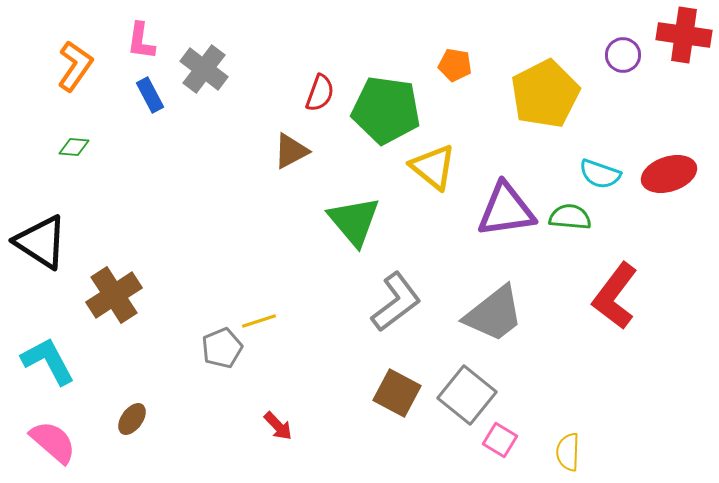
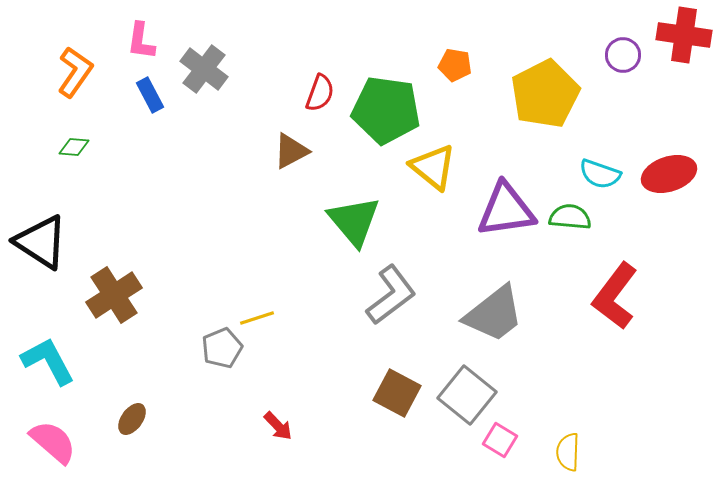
orange L-shape: moved 6 px down
gray L-shape: moved 5 px left, 7 px up
yellow line: moved 2 px left, 3 px up
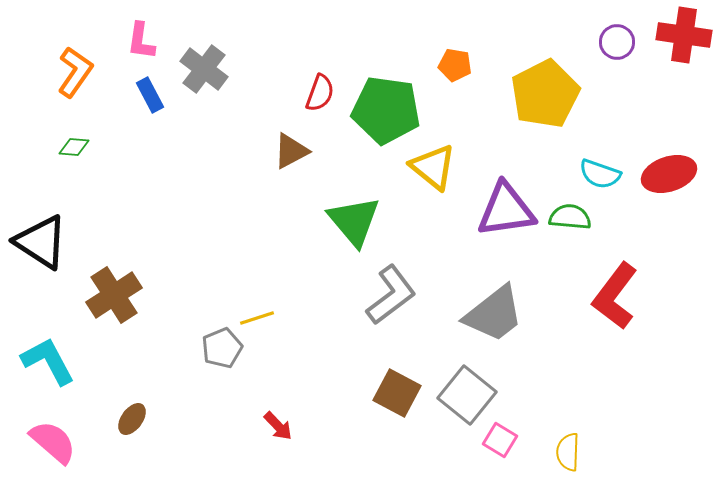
purple circle: moved 6 px left, 13 px up
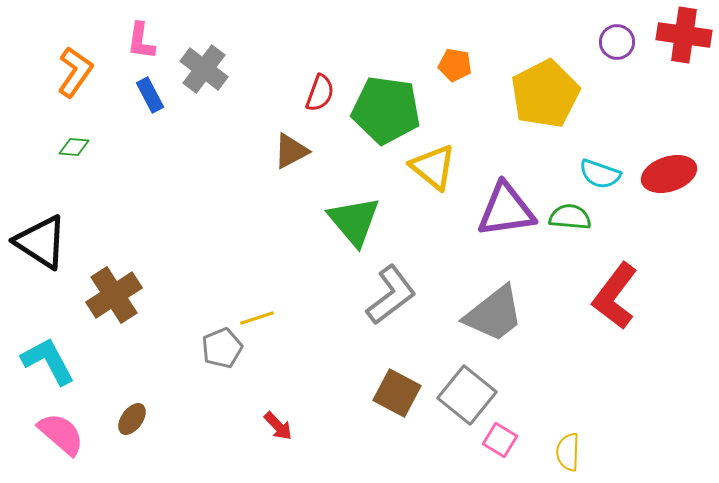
pink semicircle: moved 8 px right, 8 px up
